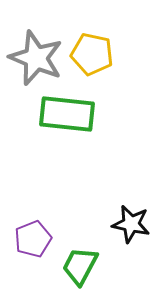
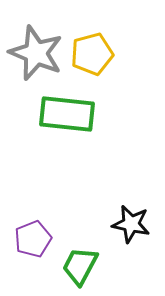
yellow pentagon: rotated 27 degrees counterclockwise
gray star: moved 5 px up
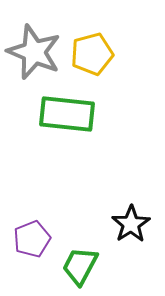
gray star: moved 2 px left, 1 px up
black star: rotated 27 degrees clockwise
purple pentagon: moved 1 px left
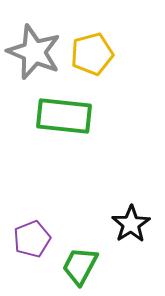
green rectangle: moved 3 px left, 2 px down
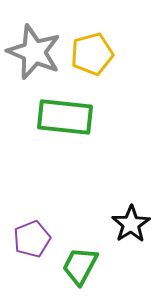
green rectangle: moved 1 px right, 1 px down
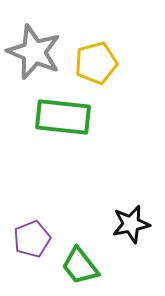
yellow pentagon: moved 4 px right, 9 px down
green rectangle: moved 2 px left
black star: rotated 21 degrees clockwise
green trapezoid: rotated 66 degrees counterclockwise
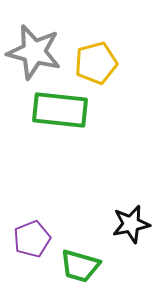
gray star: rotated 8 degrees counterclockwise
green rectangle: moved 3 px left, 7 px up
green trapezoid: rotated 36 degrees counterclockwise
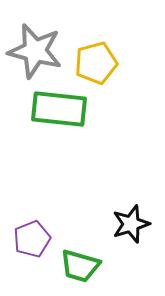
gray star: moved 1 px right, 1 px up
green rectangle: moved 1 px left, 1 px up
black star: rotated 6 degrees counterclockwise
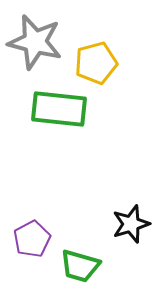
gray star: moved 9 px up
purple pentagon: rotated 6 degrees counterclockwise
